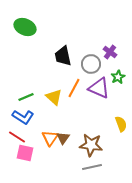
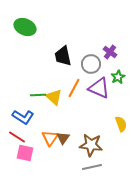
green line: moved 12 px right, 2 px up; rotated 21 degrees clockwise
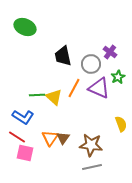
green line: moved 1 px left
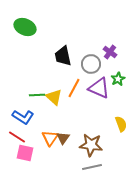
green star: moved 2 px down
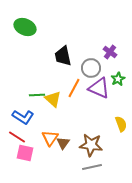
gray circle: moved 4 px down
yellow triangle: moved 1 px left, 2 px down
brown triangle: moved 5 px down
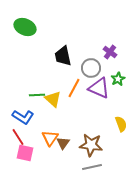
red line: moved 1 px right; rotated 24 degrees clockwise
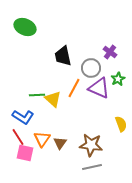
orange triangle: moved 8 px left, 1 px down
brown triangle: moved 3 px left
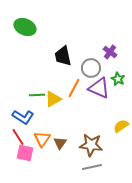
green star: rotated 16 degrees counterclockwise
yellow triangle: rotated 48 degrees clockwise
yellow semicircle: moved 2 px down; rotated 105 degrees counterclockwise
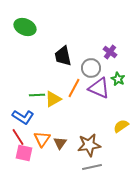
brown star: moved 2 px left; rotated 15 degrees counterclockwise
pink square: moved 1 px left
